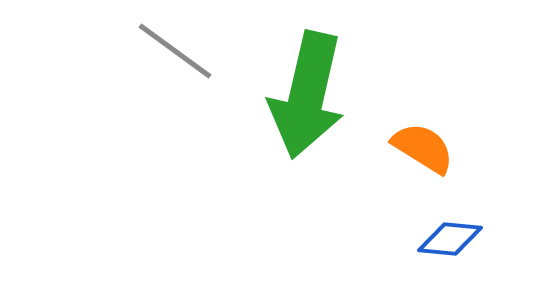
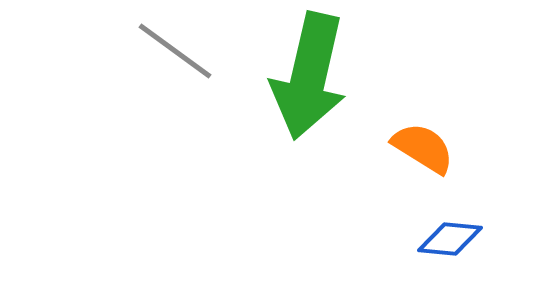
green arrow: moved 2 px right, 19 px up
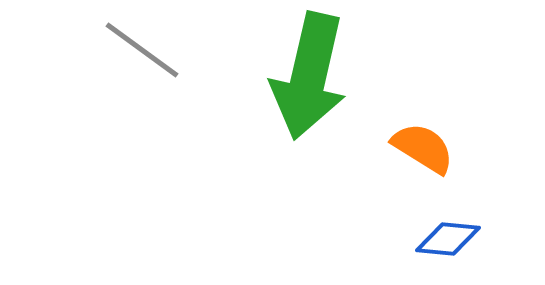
gray line: moved 33 px left, 1 px up
blue diamond: moved 2 px left
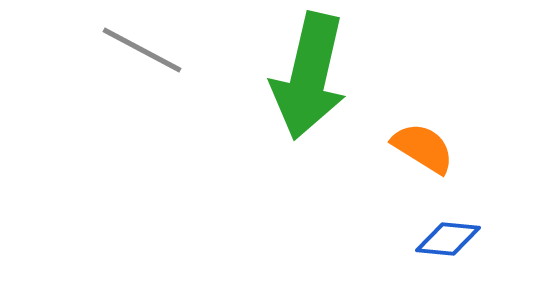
gray line: rotated 8 degrees counterclockwise
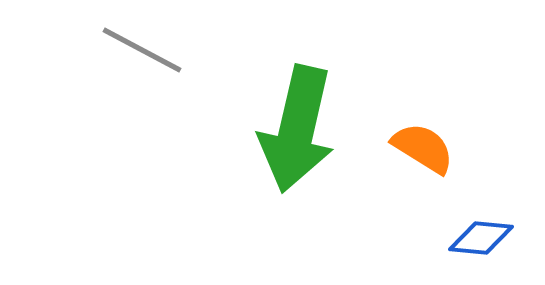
green arrow: moved 12 px left, 53 px down
blue diamond: moved 33 px right, 1 px up
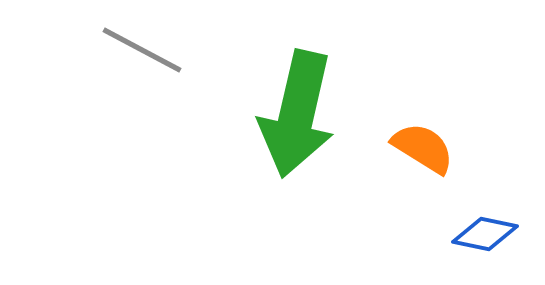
green arrow: moved 15 px up
blue diamond: moved 4 px right, 4 px up; rotated 6 degrees clockwise
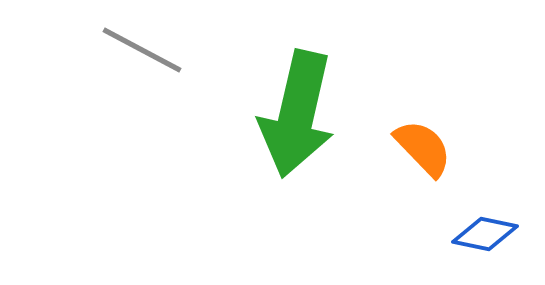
orange semicircle: rotated 14 degrees clockwise
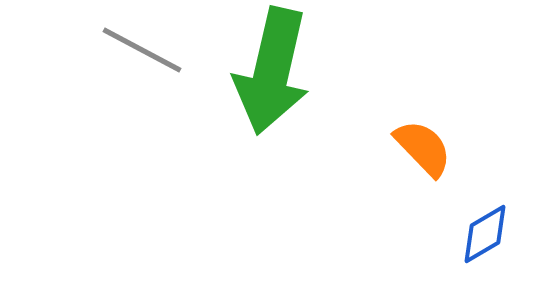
green arrow: moved 25 px left, 43 px up
blue diamond: rotated 42 degrees counterclockwise
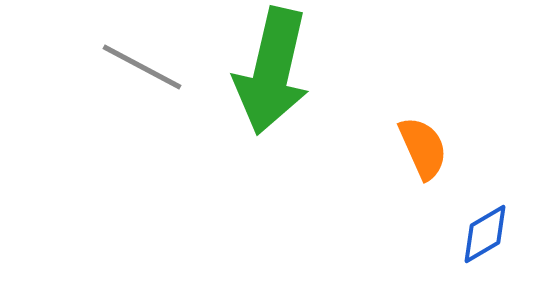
gray line: moved 17 px down
orange semicircle: rotated 20 degrees clockwise
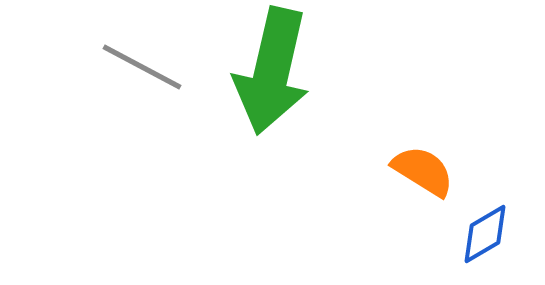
orange semicircle: moved 23 px down; rotated 34 degrees counterclockwise
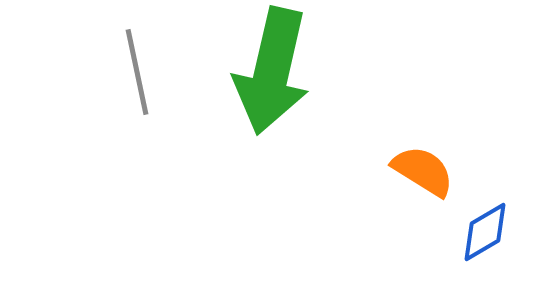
gray line: moved 5 px left, 5 px down; rotated 50 degrees clockwise
blue diamond: moved 2 px up
